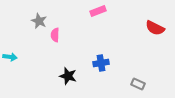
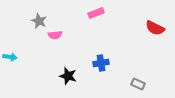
pink rectangle: moved 2 px left, 2 px down
pink semicircle: rotated 96 degrees counterclockwise
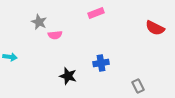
gray star: moved 1 px down
gray rectangle: moved 2 px down; rotated 40 degrees clockwise
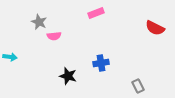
pink semicircle: moved 1 px left, 1 px down
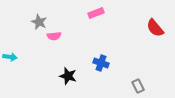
red semicircle: rotated 24 degrees clockwise
blue cross: rotated 28 degrees clockwise
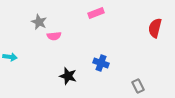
red semicircle: rotated 54 degrees clockwise
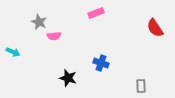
red semicircle: rotated 48 degrees counterclockwise
cyan arrow: moved 3 px right, 5 px up; rotated 16 degrees clockwise
black star: moved 2 px down
gray rectangle: moved 3 px right; rotated 24 degrees clockwise
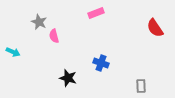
pink semicircle: rotated 80 degrees clockwise
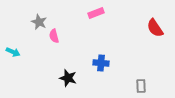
blue cross: rotated 14 degrees counterclockwise
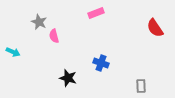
blue cross: rotated 14 degrees clockwise
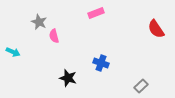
red semicircle: moved 1 px right, 1 px down
gray rectangle: rotated 48 degrees clockwise
